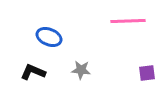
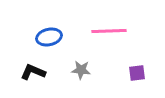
pink line: moved 19 px left, 10 px down
blue ellipse: rotated 35 degrees counterclockwise
purple square: moved 10 px left
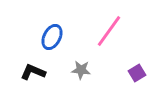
pink line: rotated 52 degrees counterclockwise
blue ellipse: moved 3 px right; rotated 50 degrees counterclockwise
purple square: rotated 24 degrees counterclockwise
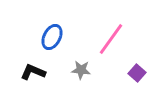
pink line: moved 2 px right, 8 px down
purple square: rotated 18 degrees counterclockwise
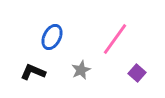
pink line: moved 4 px right
gray star: rotated 30 degrees counterclockwise
